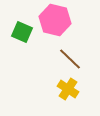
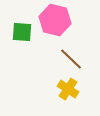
green square: rotated 20 degrees counterclockwise
brown line: moved 1 px right
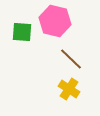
pink hexagon: moved 1 px down
yellow cross: moved 1 px right
